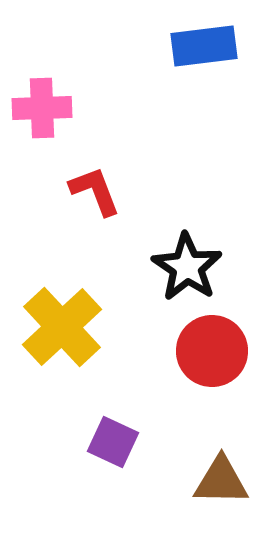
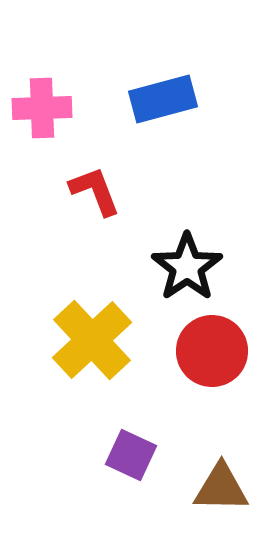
blue rectangle: moved 41 px left, 53 px down; rotated 8 degrees counterclockwise
black star: rotated 4 degrees clockwise
yellow cross: moved 30 px right, 13 px down
purple square: moved 18 px right, 13 px down
brown triangle: moved 7 px down
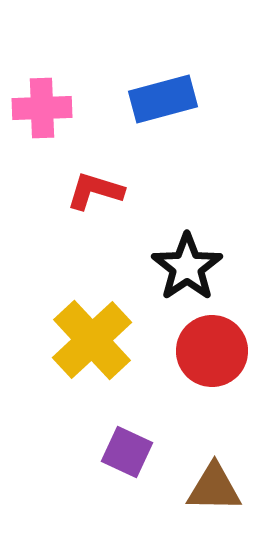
red L-shape: rotated 52 degrees counterclockwise
purple square: moved 4 px left, 3 px up
brown triangle: moved 7 px left
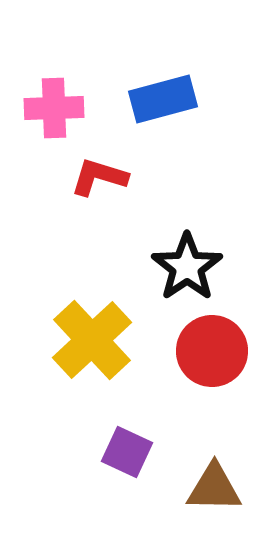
pink cross: moved 12 px right
red L-shape: moved 4 px right, 14 px up
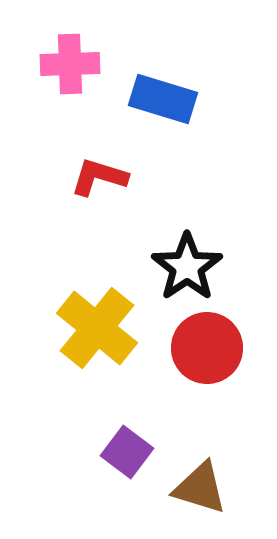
blue rectangle: rotated 32 degrees clockwise
pink cross: moved 16 px right, 44 px up
yellow cross: moved 5 px right, 12 px up; rotated 8 degrees counterclockwise
red circle: moved 5 px left, 3 px up
purple square: rotated 12 degrees clockwise
brown triangle: moved 14 px left; rotated 16 degrees clockwise
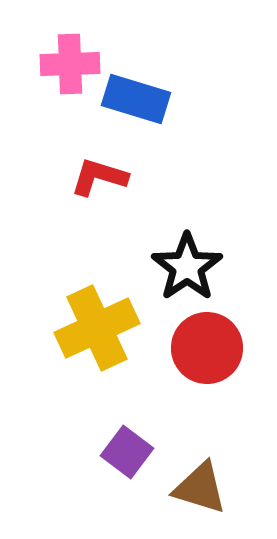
blue rectangle: moved 27 px left
yellow cross: rotated 26 degrees clockwise
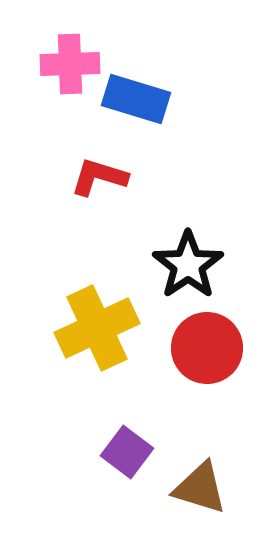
black star: moved 1 px right, 2 px up
